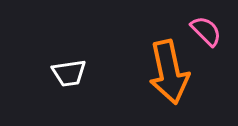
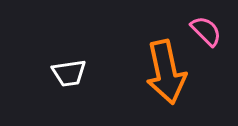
orange arrow: moved 3 px left
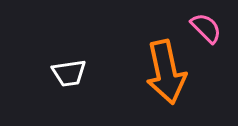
pink semicircle: moved 3 px up
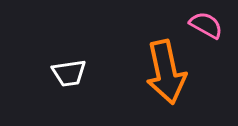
pink semicircle: moved 3 px up; rotated 16 degrees counterclockwise
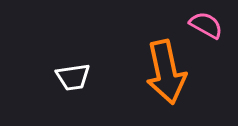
white trapezoid: moved 4 px right, 4 px down
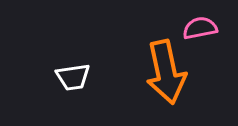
pink semicircle: moved 6 px left, 3 px down; rotated 40 degrees counterclockwise
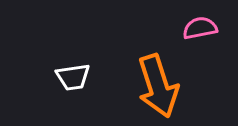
orange arrow: moved 8 px left, 14 px down; rotated 6 degrees counterclockwise
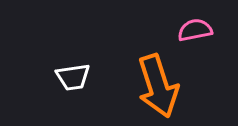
pink semicircle: moved 5 px left, 2 px down
